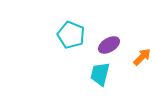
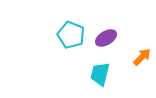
purple ellipse: moved 3 px left, 7 px up
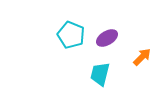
purple ellipse: moved 1 px right
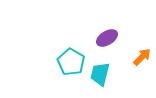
cyan pentagon: moved 27 px down; rotated 8 degrees clockwise
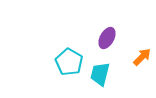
purple ellipse: rotated 30 degrees counterclockwise
cyan pentagon: moved 2 px left
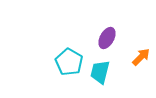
orange arrow: moved 1 px left
cyan trapezoid: moved 2 px up
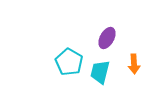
orange arrow: moved 7 px left, 7 px down; rotated 132 degrees clockwise
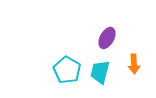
cyan pentagon: moved 2 px left, 8 px down
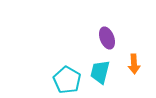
purple ellipse: rotated 50 degrees counterclockwise
cyan pentagon: moved 10 px down
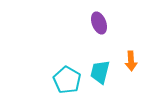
purple ellipse: moved 8 px left, 15 px up
orange arrow: moved 3 px left, 3 px up
